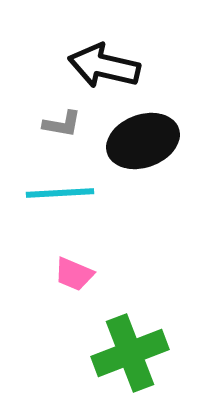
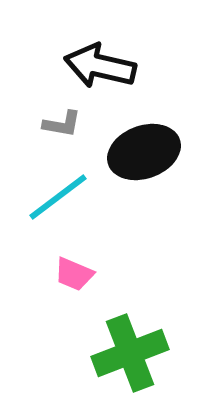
black arrow: moved 4 px left
black ellipse: moved 1 px right, 11 px down
cyan line: moved 2 px left, 4 px down; rotated 34 degrees counterclockwise
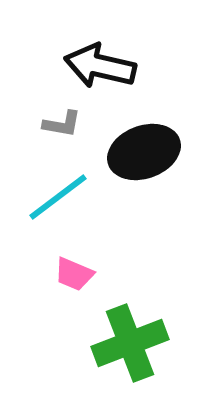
green cross: moved 10 px up
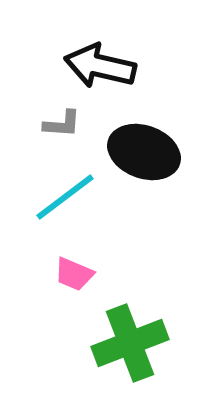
gray L-shape: rotated 6 degrees counterclockwise
black ellipse: rotated 40 degrees clockwise
cyan line: moved 7 px right
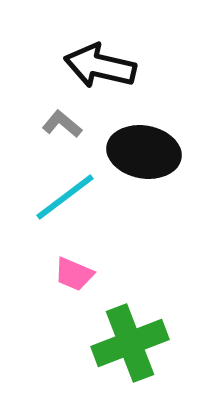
gray L-shape: rotated 144 degrees counterclockwise
black ellipse: rotated 10 degrees counterclockwise
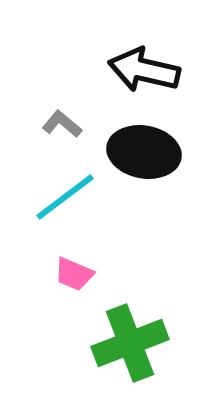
black arrow: moved 44 px right, 4 px down
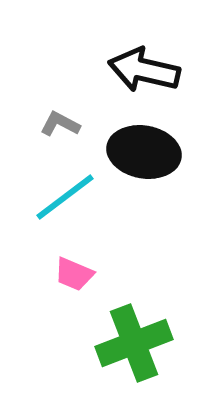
gray L-shape: moved 2 px left; rotated 12 degrees counterclockwise
green cross: moved 4 px right
